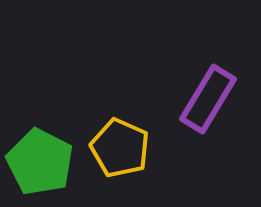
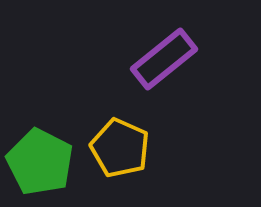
purple rectangle: moved 44 px left, 40 px up; rotated 20 degrees clockwise
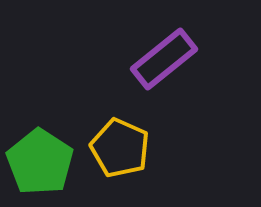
green pentagon: rotated 6 degrees clockwise
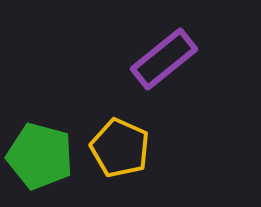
green pentagon: moved 6 px up; rotated 18 degrees counterclockwise
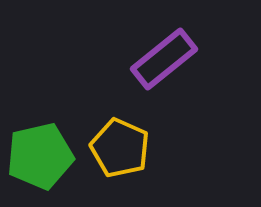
green pentagon: rotated 28 degrees counterclockwise
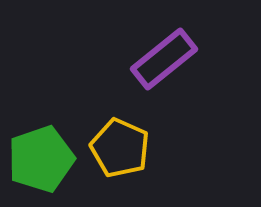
green pentagon: moved 1 px right, 3 px down; rotated 6 degrees counterclockwise
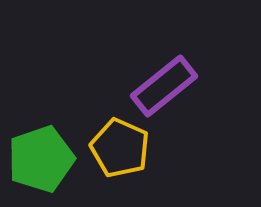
purple rectangle: moved 27 px down
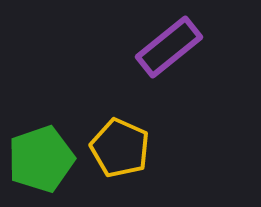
purple rectangle: moved 5 px right, 39 px up
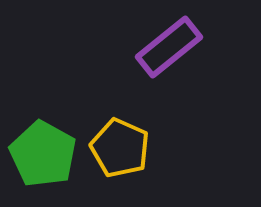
green pentagon: moved 2 px right, 5 px up; rotated 24 degrees counterclockwise
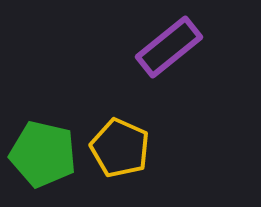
green pentagon: rotated 16 degrees counterclockwise
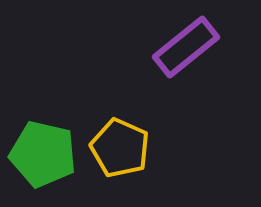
purple rectangle: moved 17 px right
